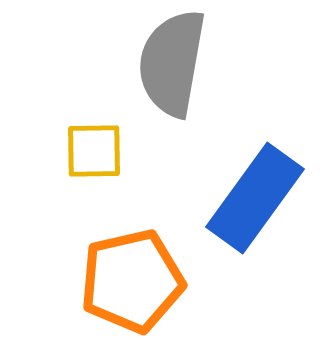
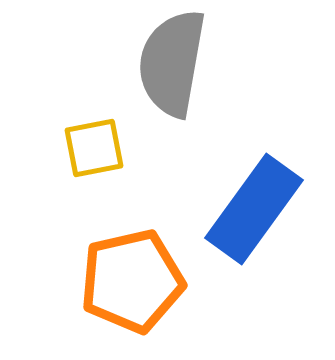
yellow square: moved 3 px up; rotated 10 degrees counterclockwise
blue rectangle: moved 1 px left, 11 px down
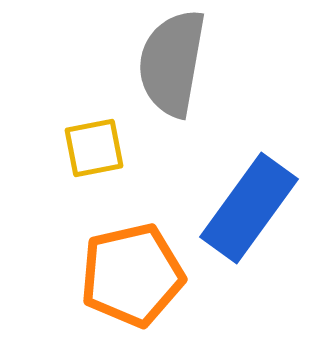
blue rectangle: moved 5 px left, 1 px up
orange pentagon: moved 6 px up
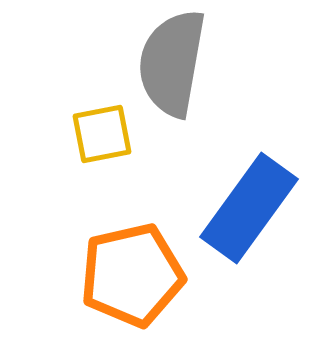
yellow square: moved 8 px right, 14 px up
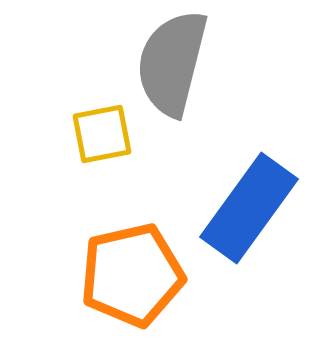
gray semicircle: rotated 4 degrees clockwise
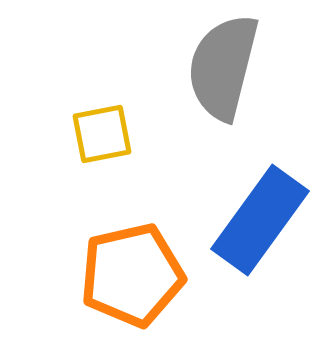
gray semicircle: moved 51 px right, 4 px down
blue rectangle: moved 11 px right, 12 px down
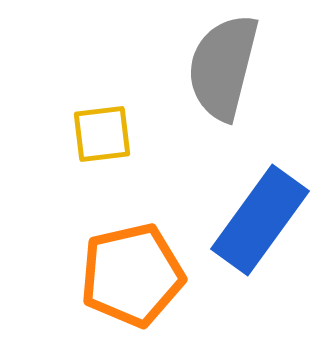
yellow square: rotated 4 degrees clockwise
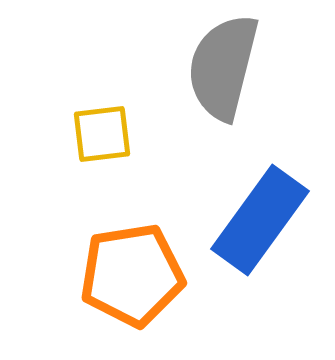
orange pentagon: rotated 4 degrees clockwise
